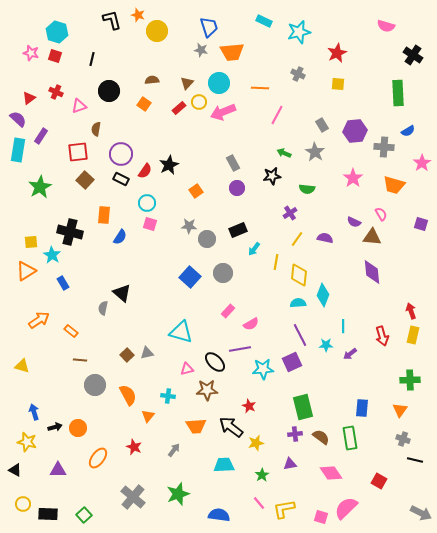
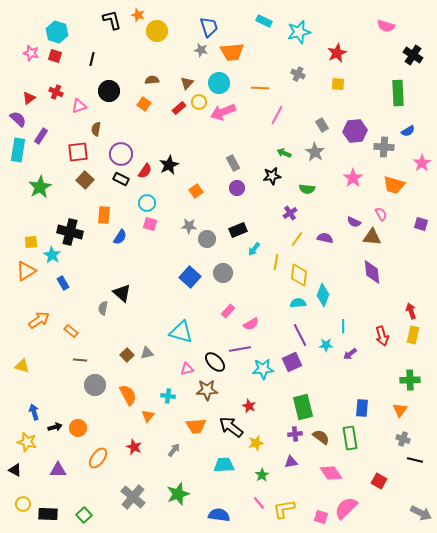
purple triangle at (290, 464): moved 1 px right, 2 px up
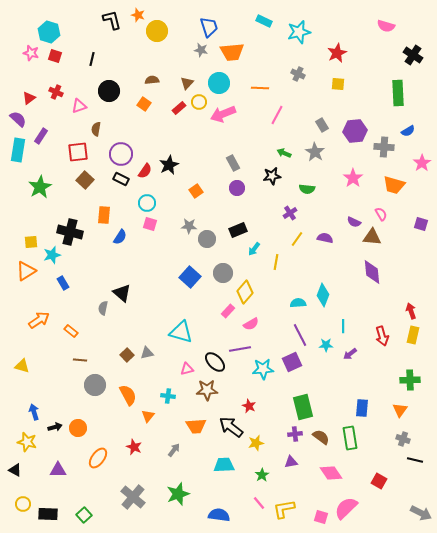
cyan hexagon at (57, 32): moved 8 px left
pink arrow at (223, 112): moved 2 px down
cyan star at (52, 255): rotated 24 degrees clockwise
yellow diamond at (299, 275): moved 54 px left, 17 px down; rotated 35 degrees clockwise
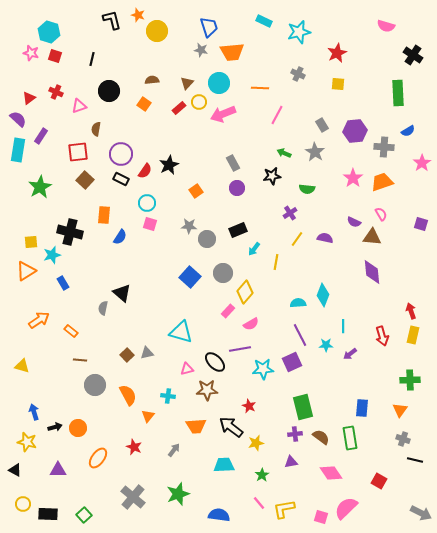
orange trapezoid at (394, 185): moved 12 px left, 3 px up; rotated 145 degrees clockwise
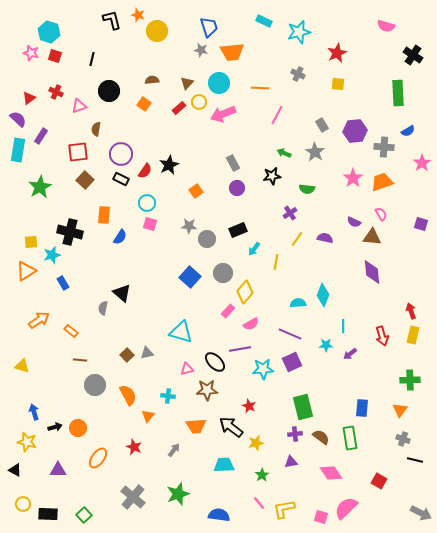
purple line at (300, 335): moved 10 px left, 1 px up; rotated 40 degrees counterclockwise
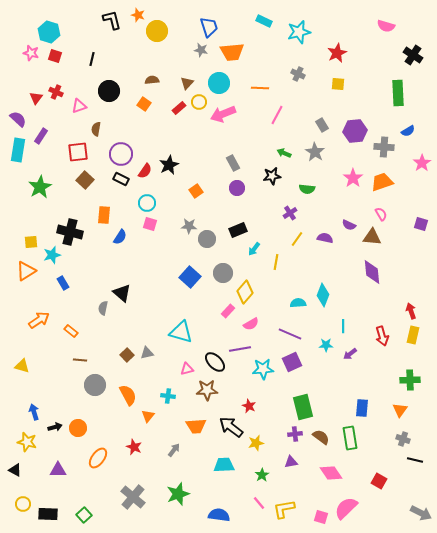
red triangle at (29, 98): moved 7 px right; rotated 16 degrees counterclockwise
purple semicircle at (354, 222): moved 5 px left, 3 px down
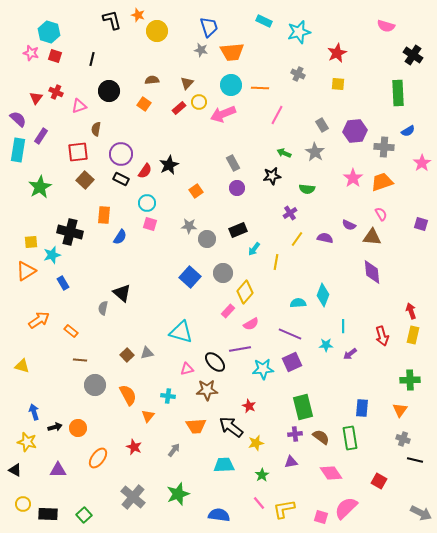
cyan circle at (219, 83): moved 12 px right, 2 px down
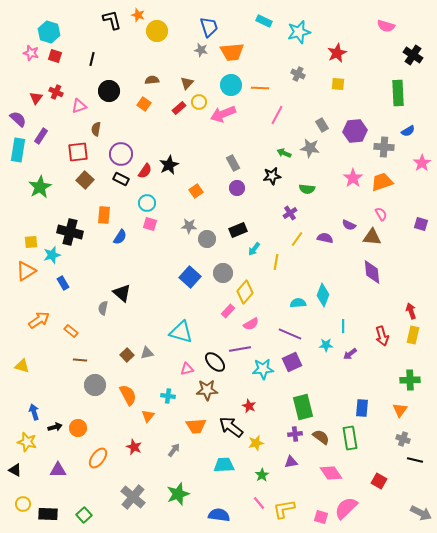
gray star at (315, 152): moved 5 px left, 4 px up; rotated 24 degrees counterclockwise
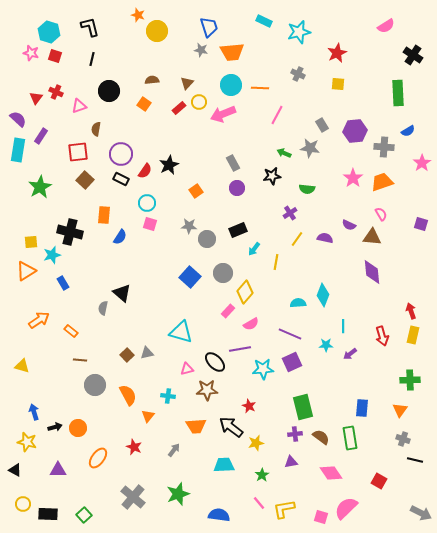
black L-shape at (112, 20): moved 22 px left, 7 px down
pink semicircle at (386, 26): rotated 48 degrees counterclockwise
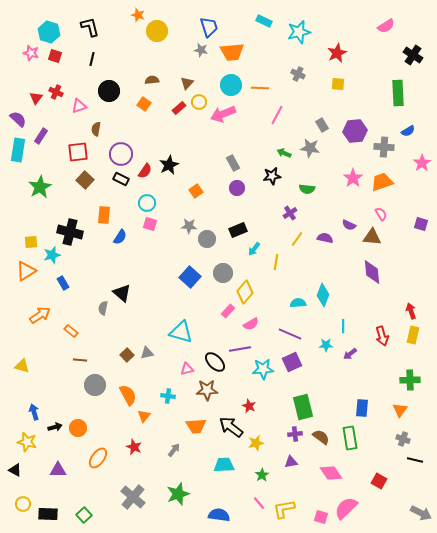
orange arrow at (39, 320): moved 1 px right, 5 px up
orange triangle at (148, 416): moved 4 px left
